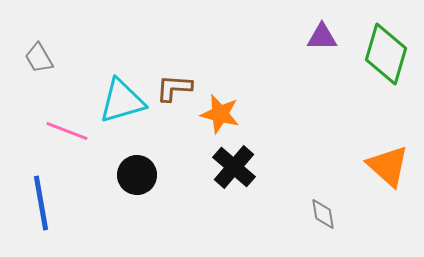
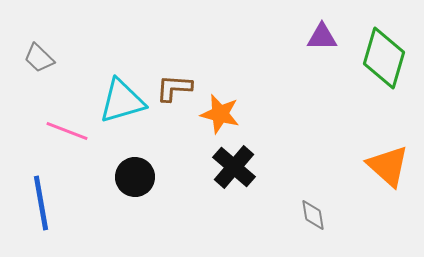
green diamond: moved 2 px left, 4 px down
gray trapezoid: rotated 16 degrees counterclockwise
black circle: moved 2 px left, 2 px down
gray diamond: moved 10 px left, 1 px down
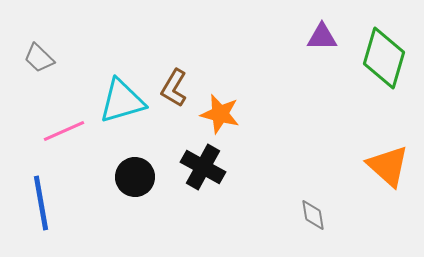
brown L-shape: rotated 63 degrees counterclockwise
pink line: moved 3 px left; rotated 45 degrees counterclockwise
black cross: moved 31 px left; rotated 12 degrees counterclockwise
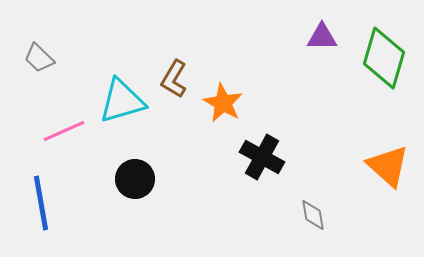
brown L-shape: moved 9 px up
orange star: moved 3 px right, 11 px up; rotated 15 degrees clockwise
black cross: moved 59 px right, 10 px up
black circle: moved 2 px down
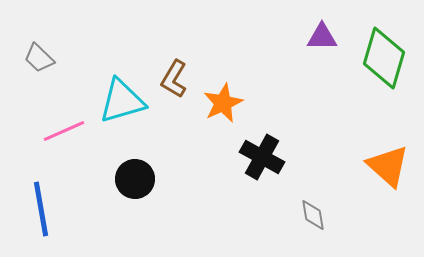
orange star: rotated 18 degrees clockwise
blue line: moved 6 px down
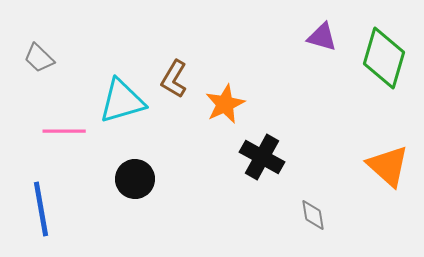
purple triangle: rotated 16 degrees clockwise
orange star: moved 2 px right, 1 px down
pink line: rotated 24 degrees clockwise
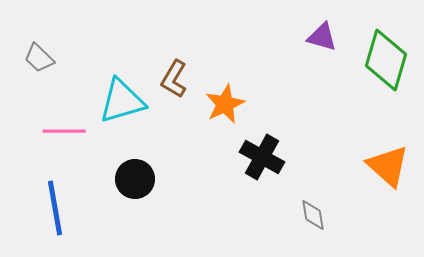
green diamond: moved 2 px right, 2 px down
blue line: moved 14 px right, 1 px up
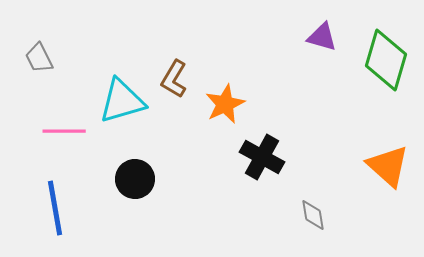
gray trapezoid: rotated 20 degrees clockwise
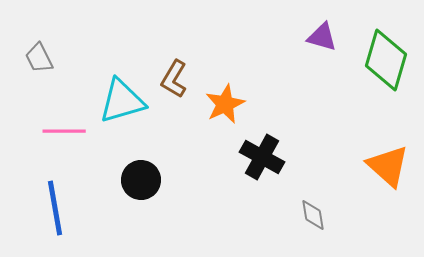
black circle: moved 6 px right, 1 px down
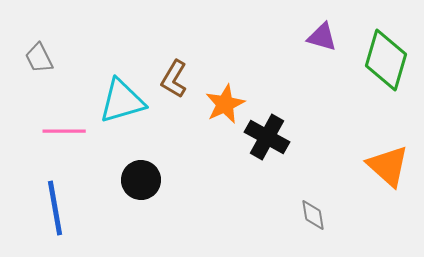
black cross: moved 5 px right, 20 px up
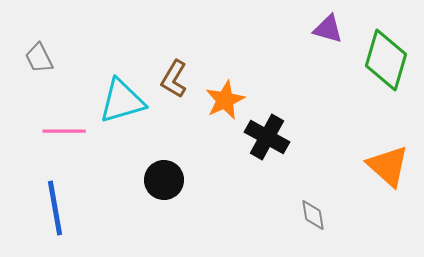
purple triangle: moved 6 px right, 8 px up
orange star: moved 4 px up
black circle: moved 23 px right
